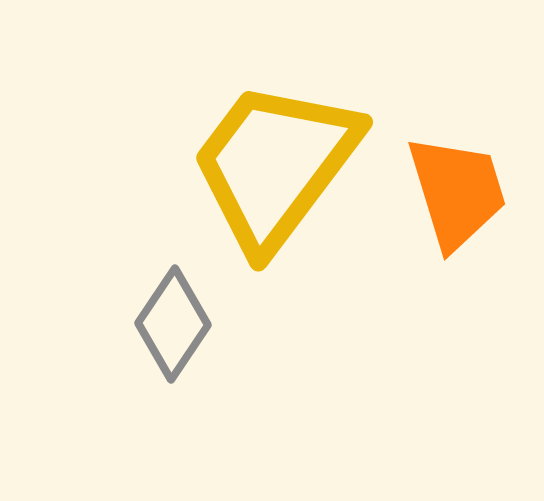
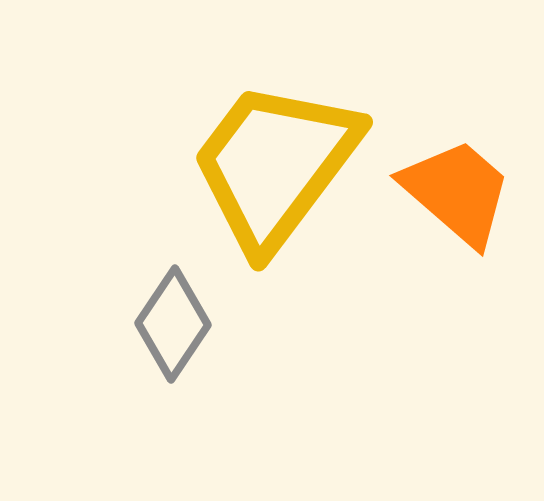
orange trapezoid: rotated 32 degrees counterclockwise
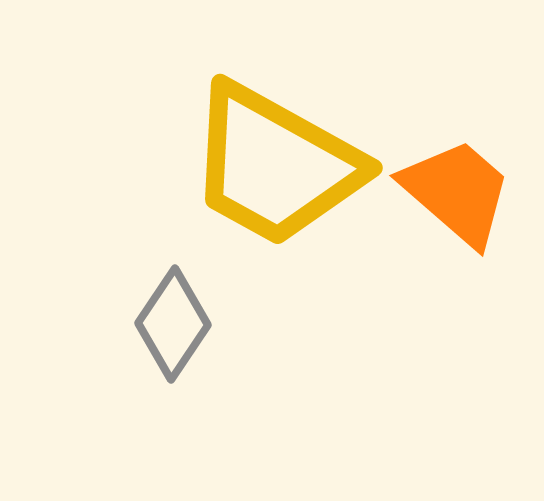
yellow trapezoid: rotated 98 degrees counterclockwise
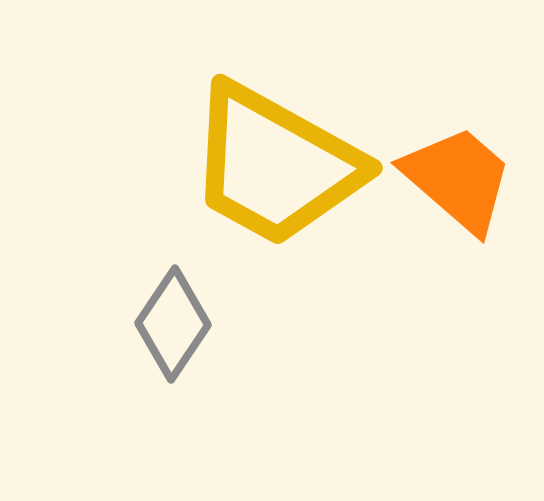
orange trapezoid: moved 1 px right, 13 px up
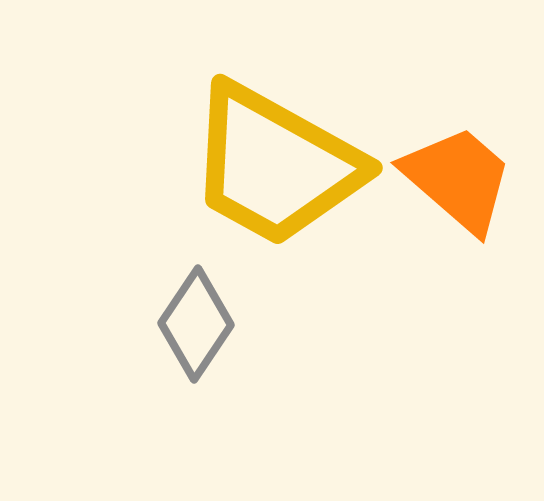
gray diamond: moved 23 px right
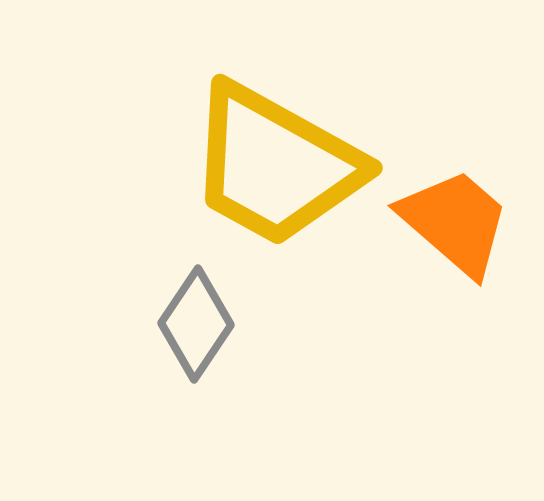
orange trapezoid: moved 3 px left, 43 px down
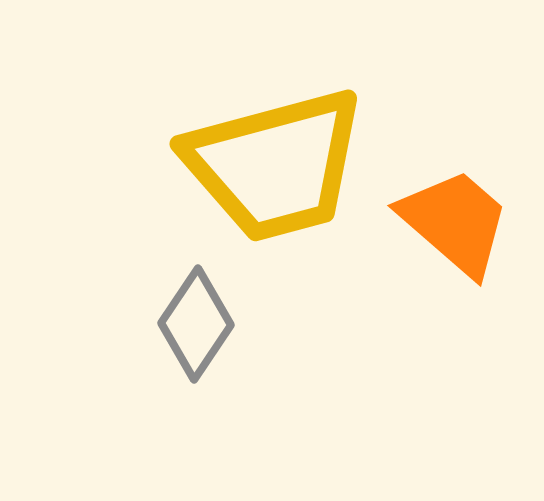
yellow trapezoid: rotated 44 degrees counterclockwise
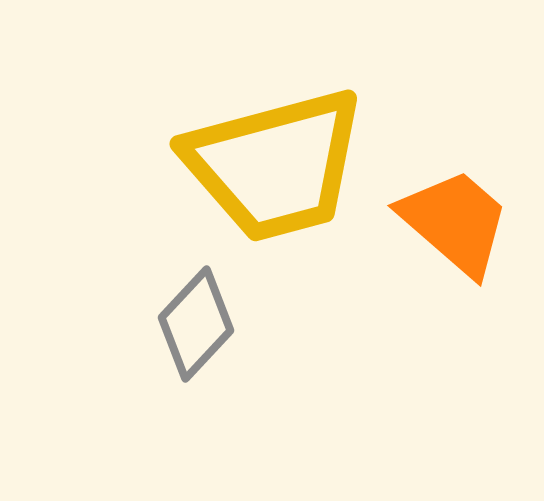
gray diamond: rotated 9 degrees clockwise
